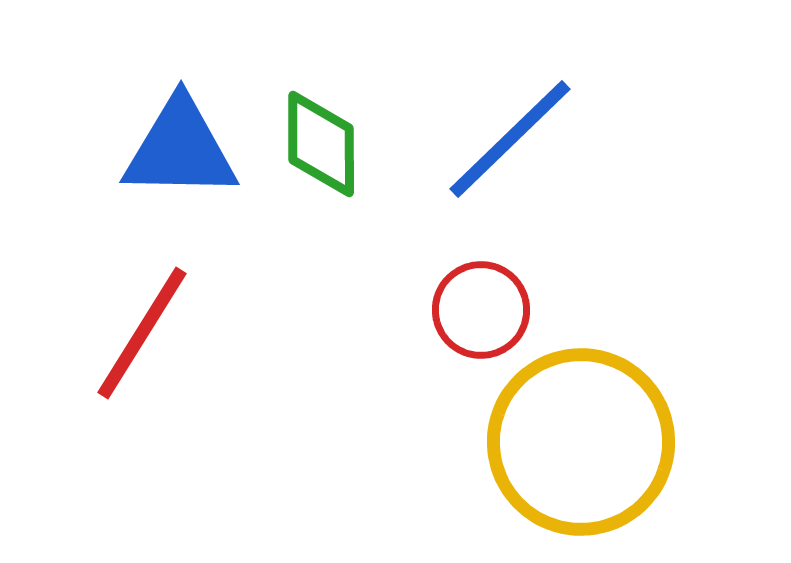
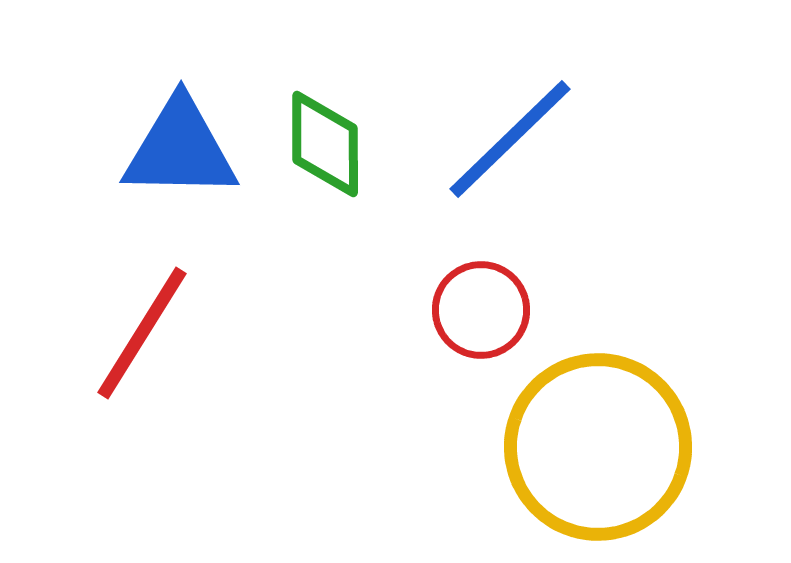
green diamond: moved 4 px right
yellow circle: moved 17 px right, 5 px down
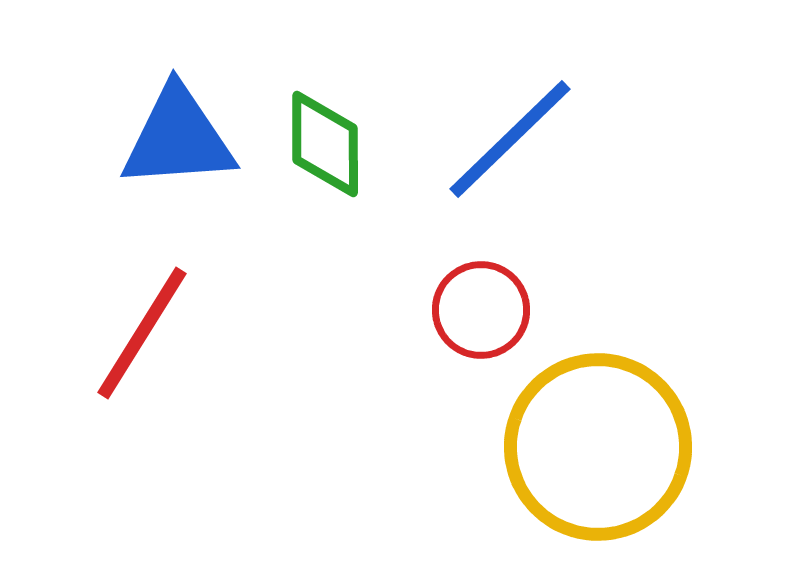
blue triangle: moved 2 px left, 11 px up; rotated 5 degrees counterclockwise
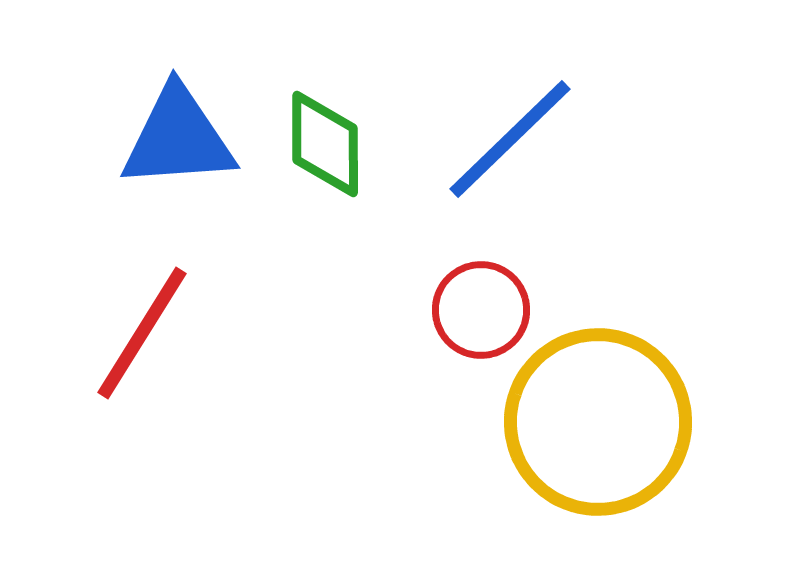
yellow circle: moved 25 px up
